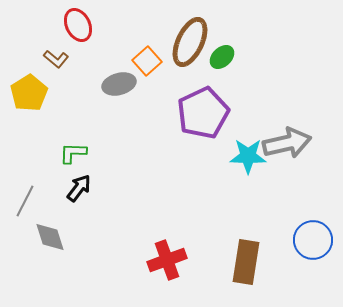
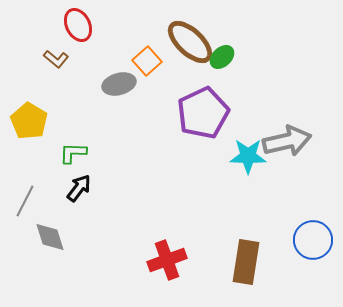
brown ellipse: rotated 72 degrees counterclockwise
yellow pentagon: moved 28 px down; rotated 9 degrees counterclockwise
gray arrow: moved 2 px up
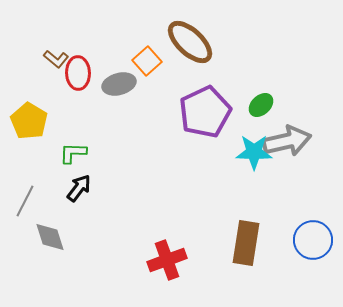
red ellipse: moved 48 px down; rotated 24 degrees clockwise
green ellipse: moved 39 px right, 48 px down
purple pentagon: moved 2 px right, 1 px up
cyan star: moved 6 px right, 4 px up
brown rectangle: moved 19 px up
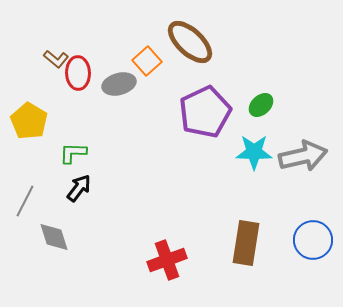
gray arrow: moved 16 px right, 15 px down
gray diamond: moved 4 px right
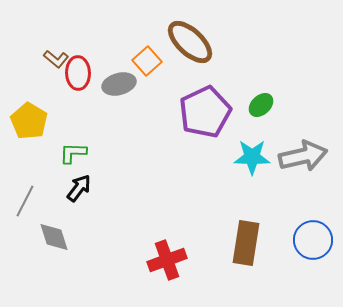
cyan star: moved 2 px left, 5 px down
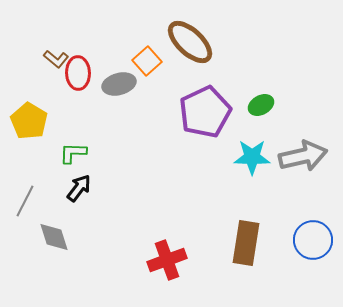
green ellipse: rotated 15 degrees clockwise
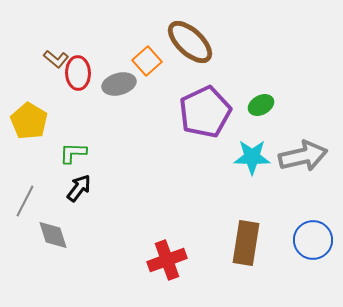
gray diamond: moved 1 px left, 2 px up
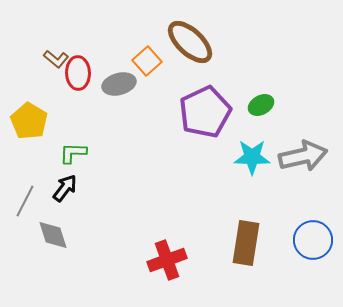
black arrow: moved 14 px left
